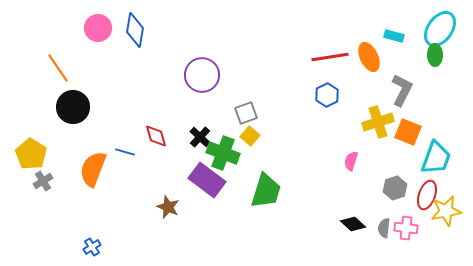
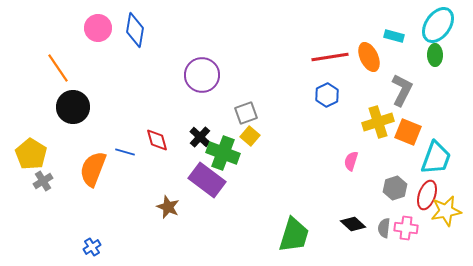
cyan ellipse: moved 2 px left, 4 px up
red diamond: moved 1 px right, 4 px down
green trapezoid: moved 28 px right, 44 px down
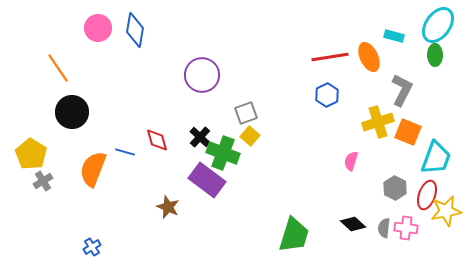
black circle: moved 1 px left, 5 px down
gray hexagon: rotated 15 degrees counterclockwise
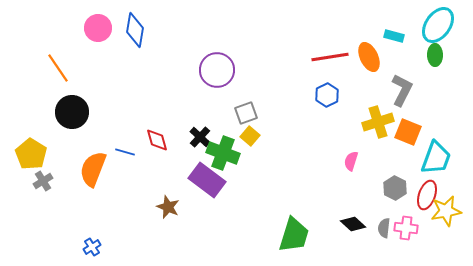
purple circle: moved 15 px right, 5 px up
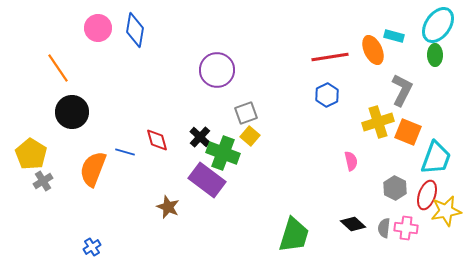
orange ellipse: moved 4 px right, 7 px up
pink semicircle: rotated 150 degrees clockwise
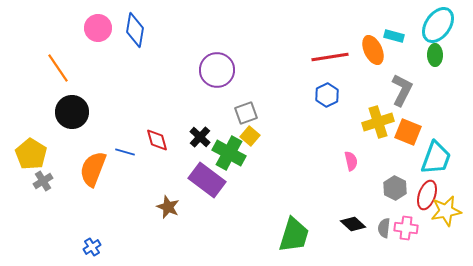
green cross: moved 6 px right; rotated 8 degrees clockwise
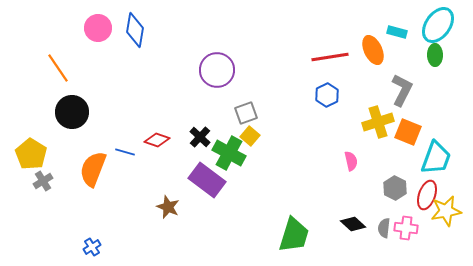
cyan rectangle: moved 3 px right, 4 px up
red diamond: rotated 55 degrees counterclockwise
